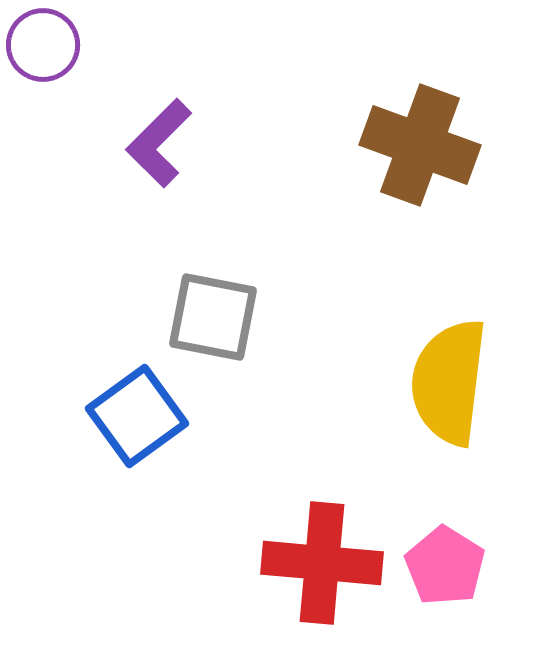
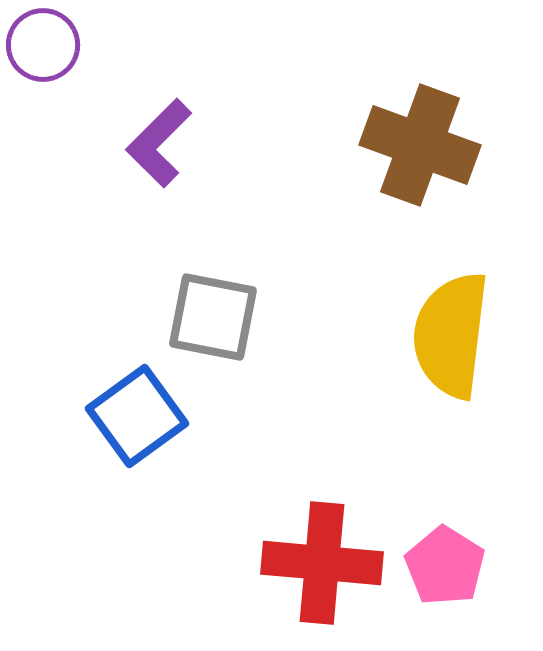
yellow semicircle: moved 2 px right, 47 px up
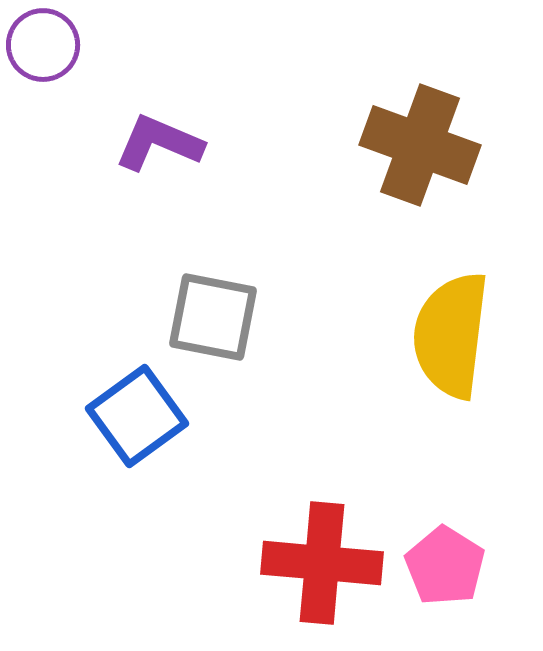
purple L-shape: rotated 68 degrees clockwise
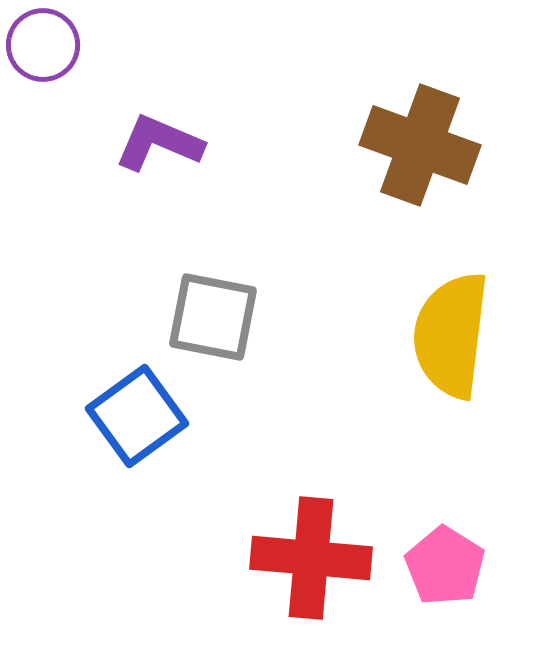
red cross: moved 11 px left, 5 px up
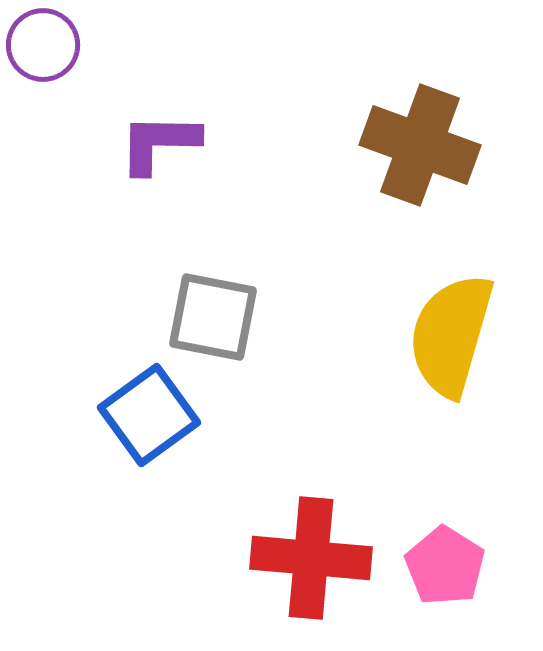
purple L-shape: rotated 22 degrees counterclockwise
yellow semicircle: rotated 9 degrees clockwise
blue square: moved 12 px right, 1 px up
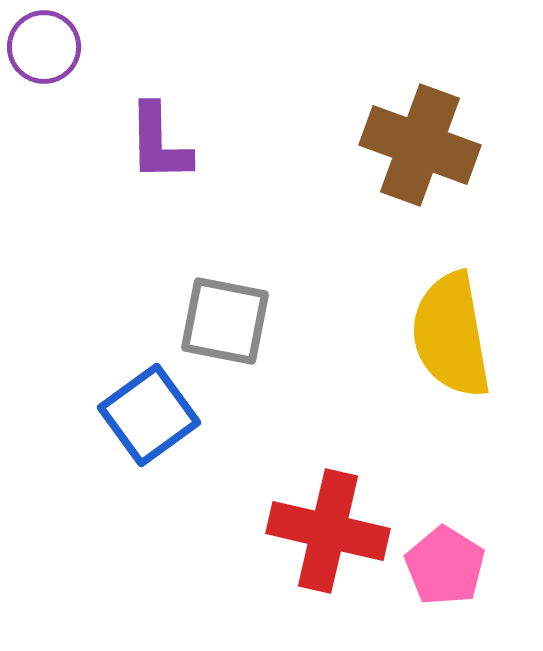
purple circle: moved 1 px right, 2 px down
purple L-shape: rotated 92 degrees counterclockwise
gray square: moved 12 px right, 4 px down
yellow semicircle: rotated 26 degrees counterclockwise
red cross: moved 17 px right, 27 px up; rotated 8 degrees clockwise
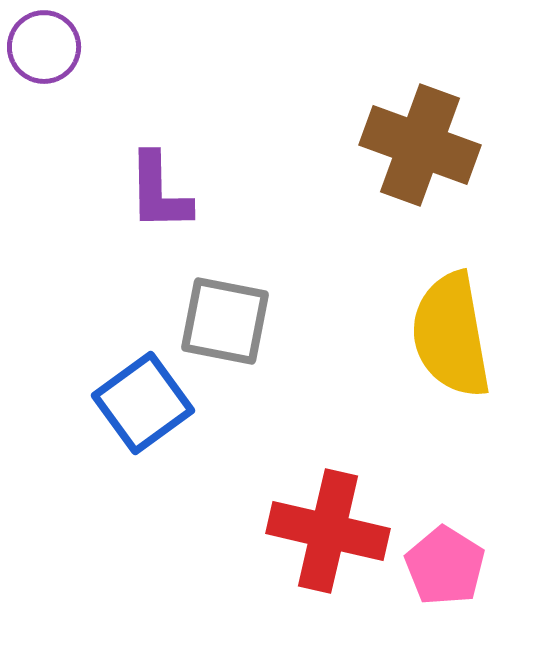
purple L-shape: moved 49 px down
blue square: moved 6 px left, 12 px up
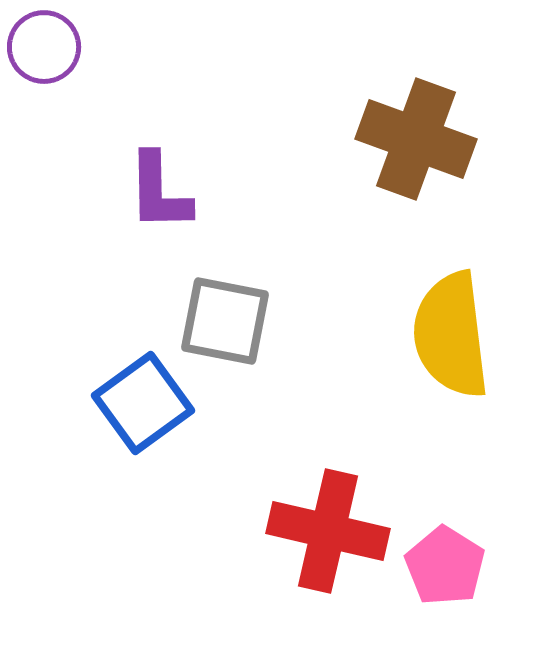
brown cross: moved 4 px left, 6 px up
yellow semicircle: rotated 3 degrees clockwise
